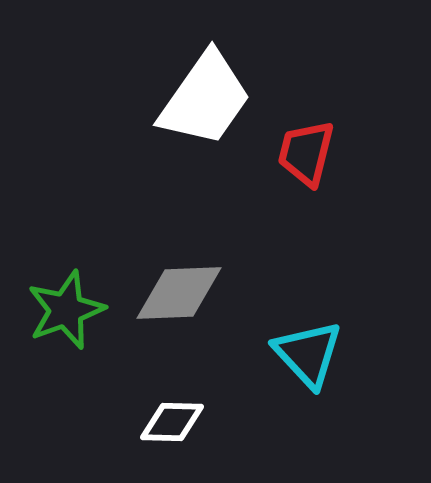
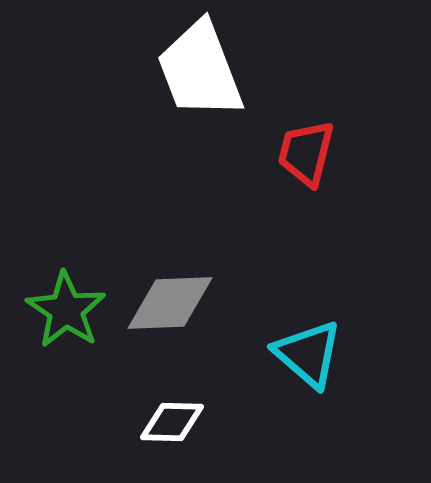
white trapezoid: moved 5 px left, 29 px up; rotated 124 degrees clockwise
gray diamond: moved 9 px left, 10 px down
green star: rotated 18 degrees counterclockwise
cyan triangle: rotated 6 degrees counterclockwise
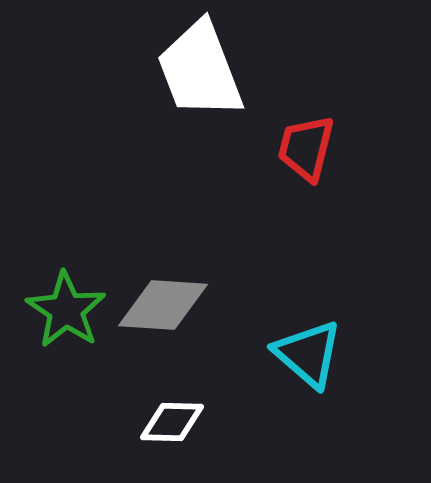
red trapezoid: moved 5 px up
gray diamond: moved 7 px left, 2 px down; rotated 6 degrees clockwise
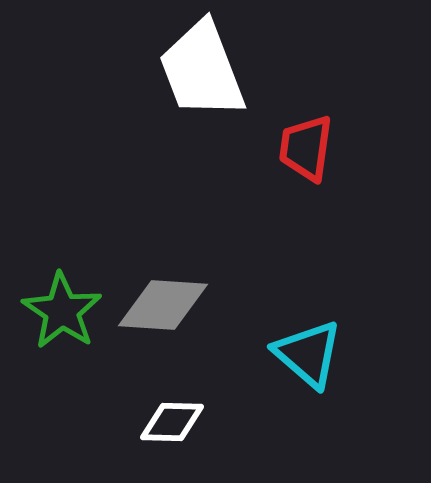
white trapezoid: moved 2 px right
red trapezoid: rotated 6 degrees counterclockwise
green star: moved 4 px left, 1 px down
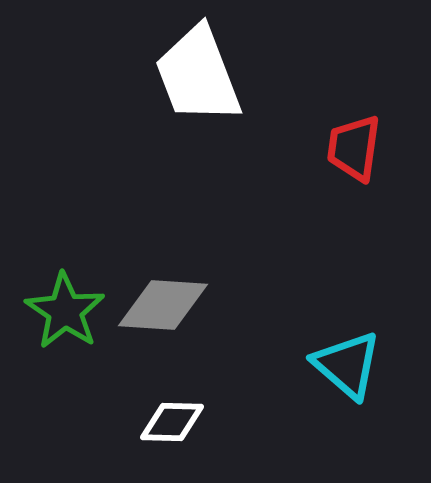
white trapezoid: moved 4 px left, 5 px down
red trapezoid: moved 48 px right
green star: moved 3 px right
cyan triangle: moved 39 px right, 11 px down
